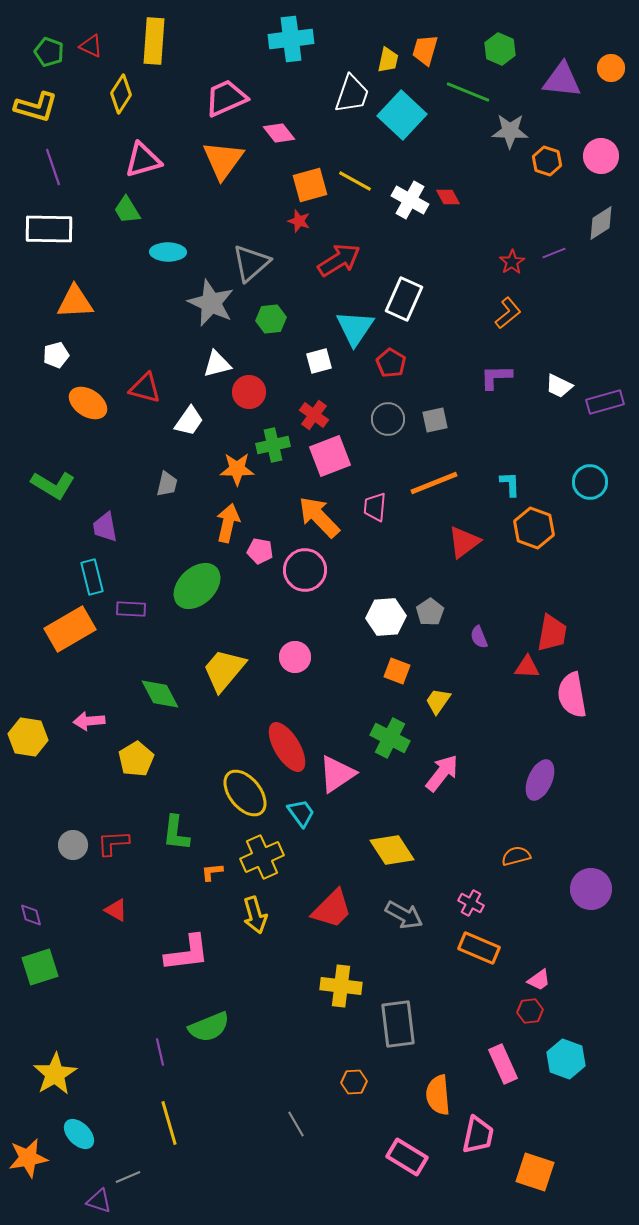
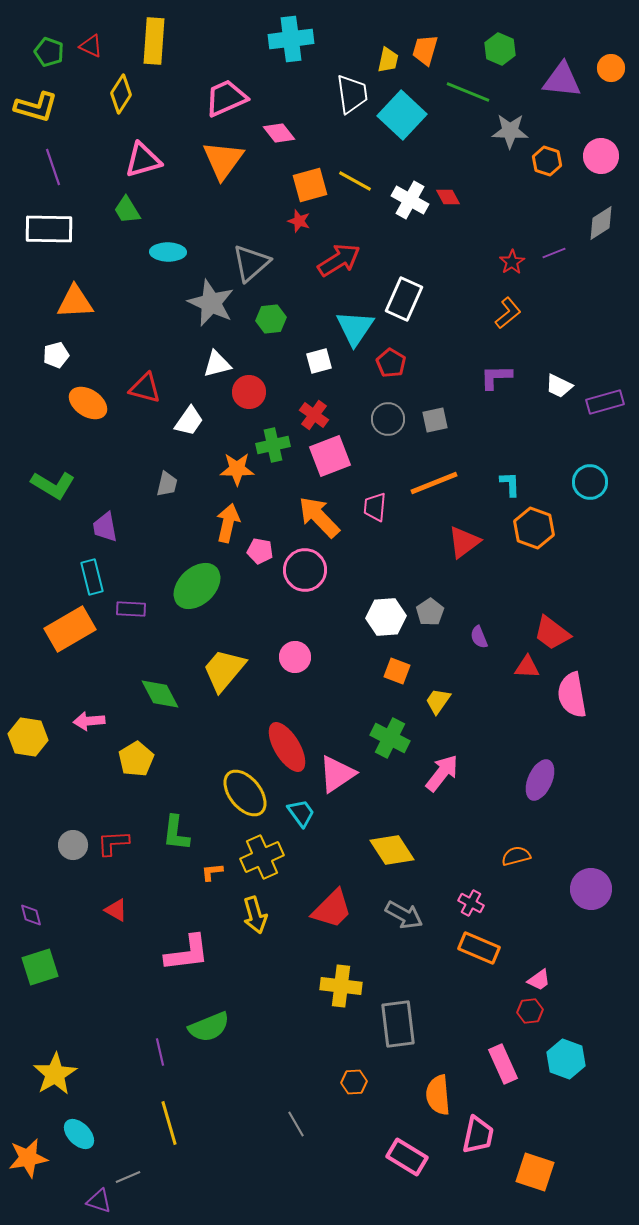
white trapezoid at (352, 94): rotated 27 degrees counterclockwise
red trapezoid at (552, 633): rotated 117 degrees clockwise
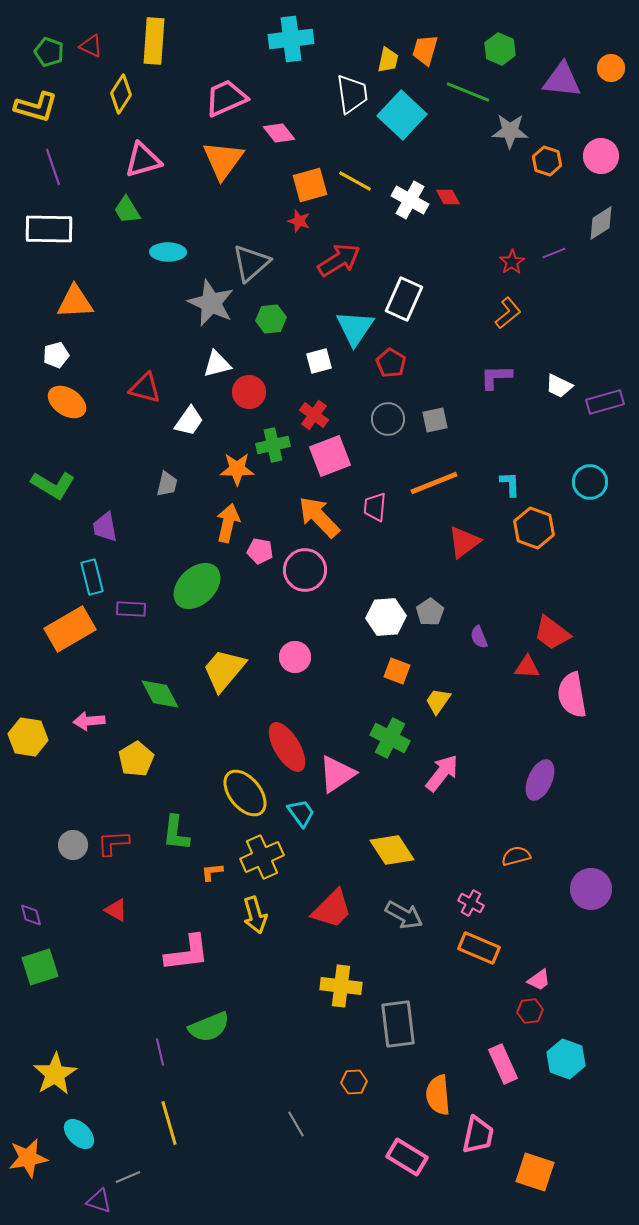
orange ellipse at (88, 403): moved 21 px left, 1 px up
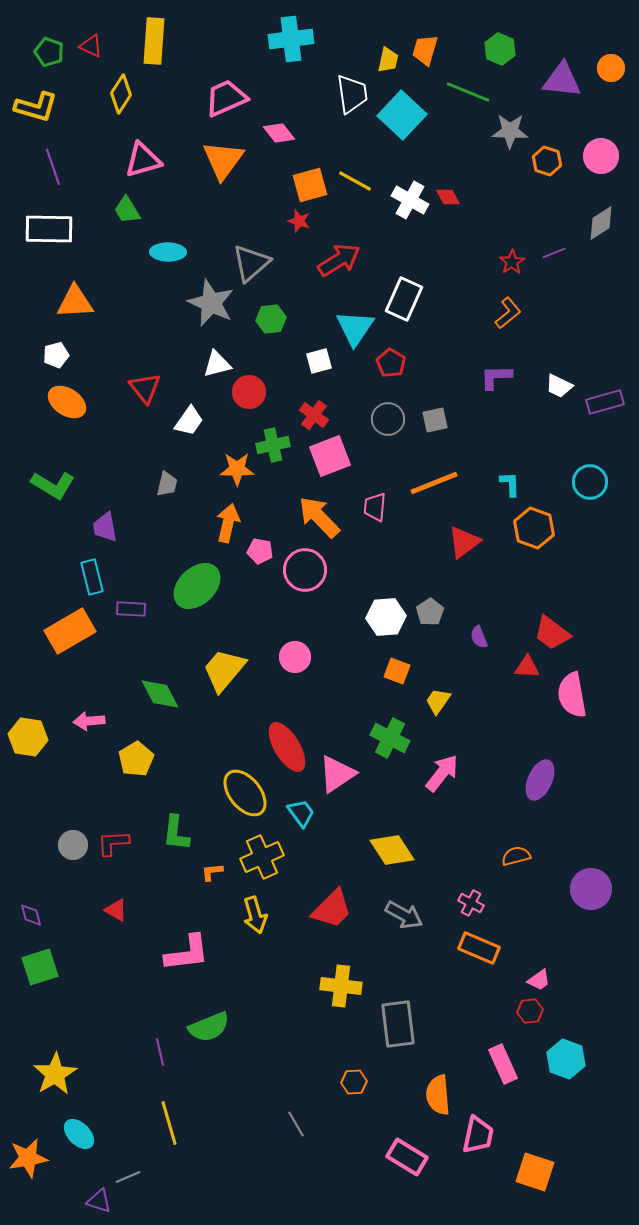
red triangle at (145, 388): rotated 36 degrees clockwise
orange rectangle at (70, 629): moved 2 px down
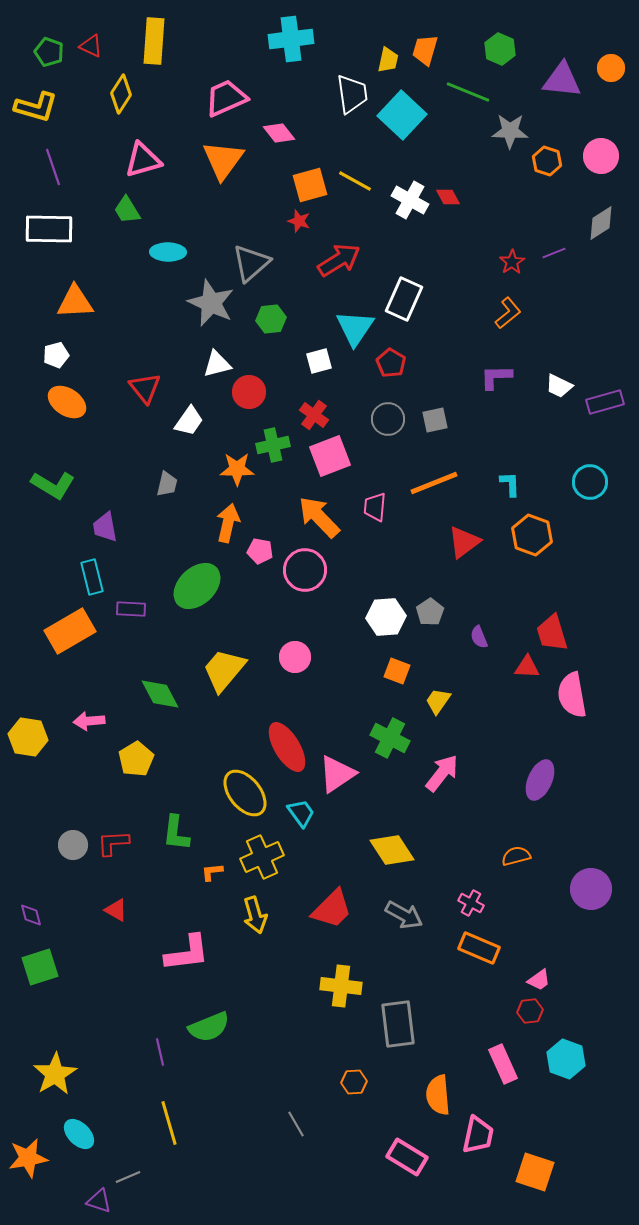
orange hexagon at (534, 528): moved 2 px left, 7 px down
red trapezoid at (552, 633): rotated 36 degrees clockwise
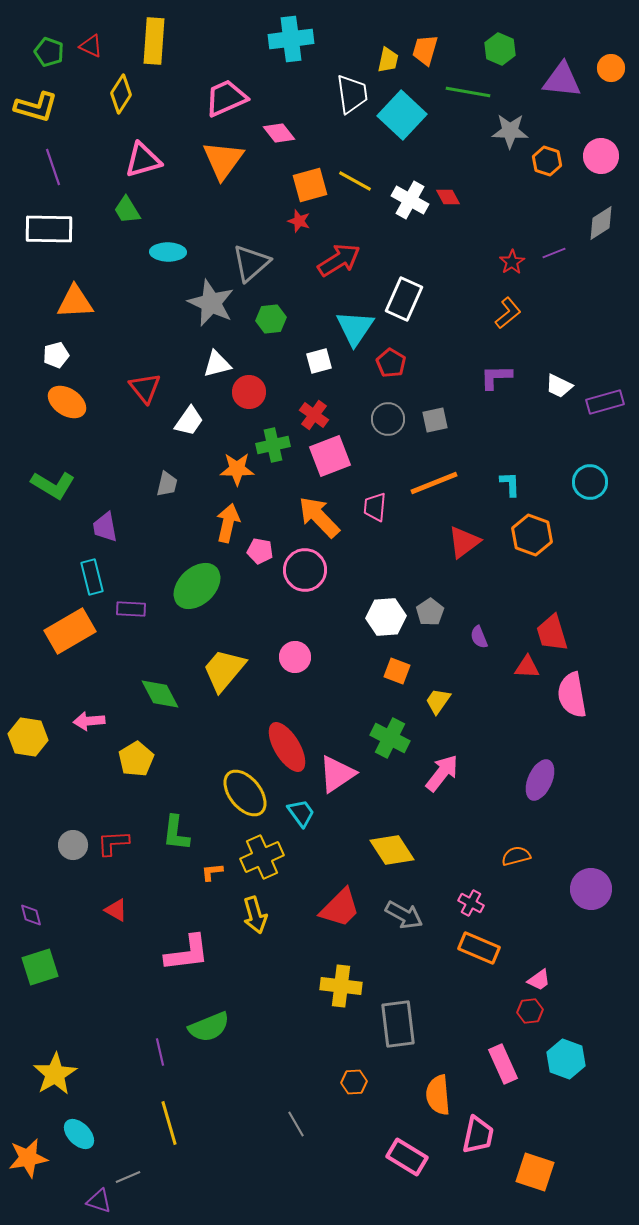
green line at (468, 92): rotated 12 degrees counterclockwise
red trapezoid at (332, 909): moved 8 px right, 1 px up
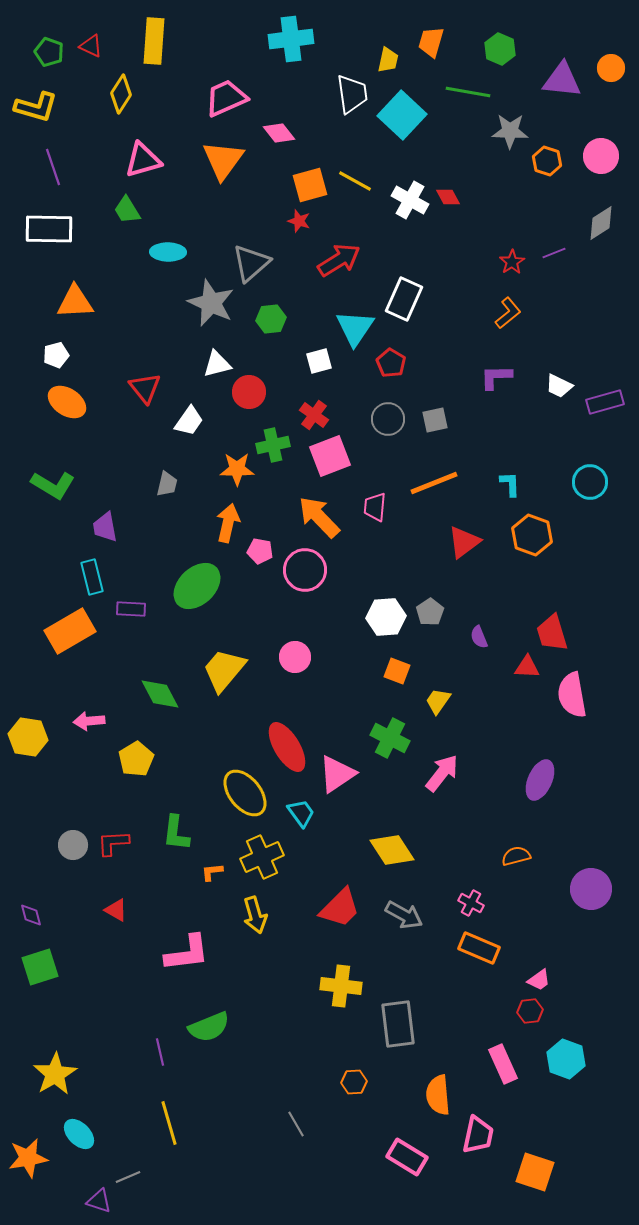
orange trapezoid at (425, 50): moved 6 px right, 8 px up
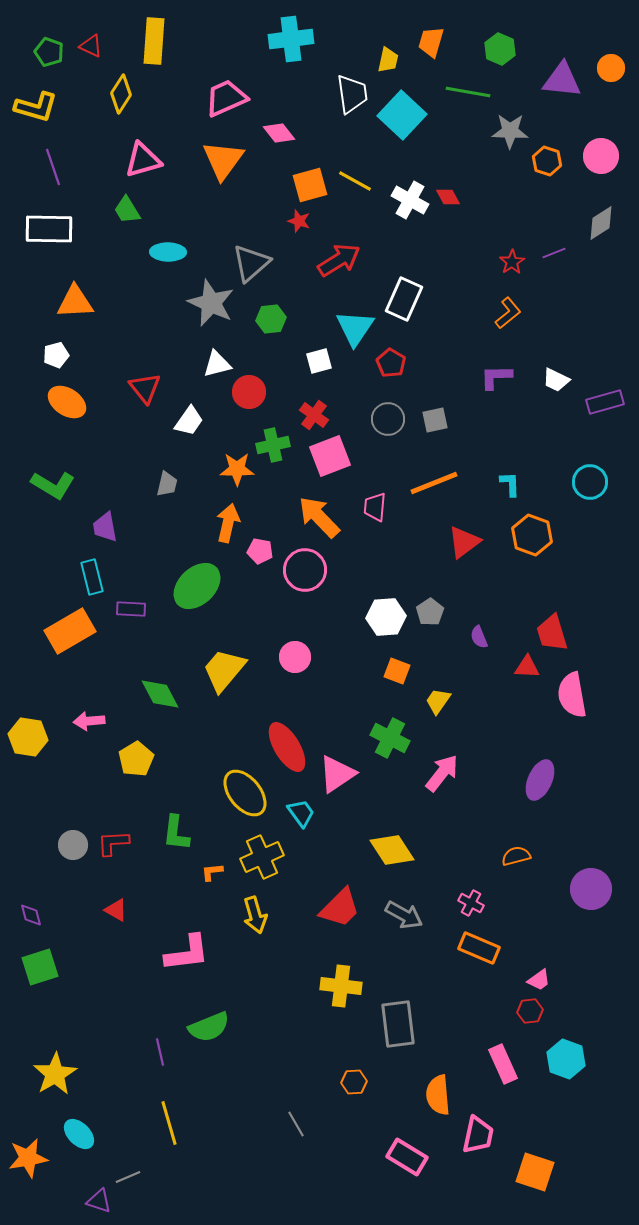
white trapezoid at (559, 386): moved 3 px left, 6 px up
